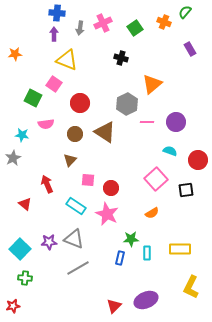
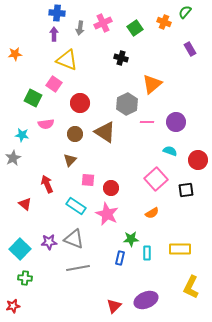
gray line at (78, 268): rotated 20 degrees clockwise
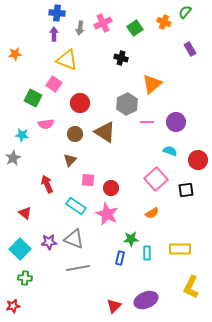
red triangle at (25, 204): moved 9 px down
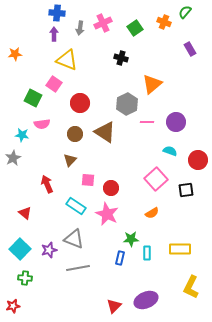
pink semicircle at (46, 124): moved 4 px left
purple star at (49, 242): moved 8 px down; rotated 14 degrees counterclockwise
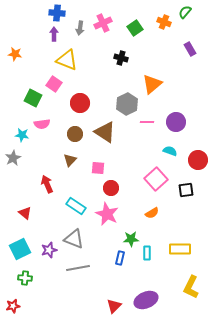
orange star at (15, 54): rotated 16 degrees clockwise
pink square at (88, 180): moved 10 px right, 12 px up
cyan square at (20, 249): rotated 20 degrees clockwise
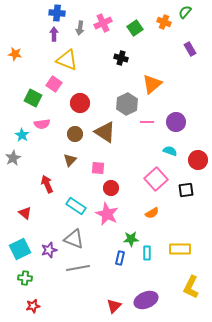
cyan star at (22, 135): rotated 24 degrees clockwise
red star at (13, 306): moved 20 px right
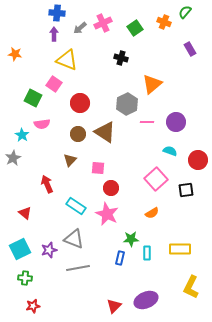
gray arrow at (80, 28): rotated 40 degrees clockwise
brown circle at (75, 134): moved 3 px right
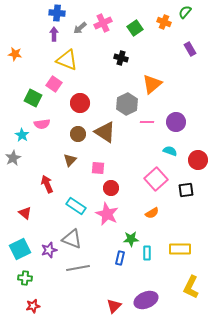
gray triangle at (74, 239): moved 2 px left
